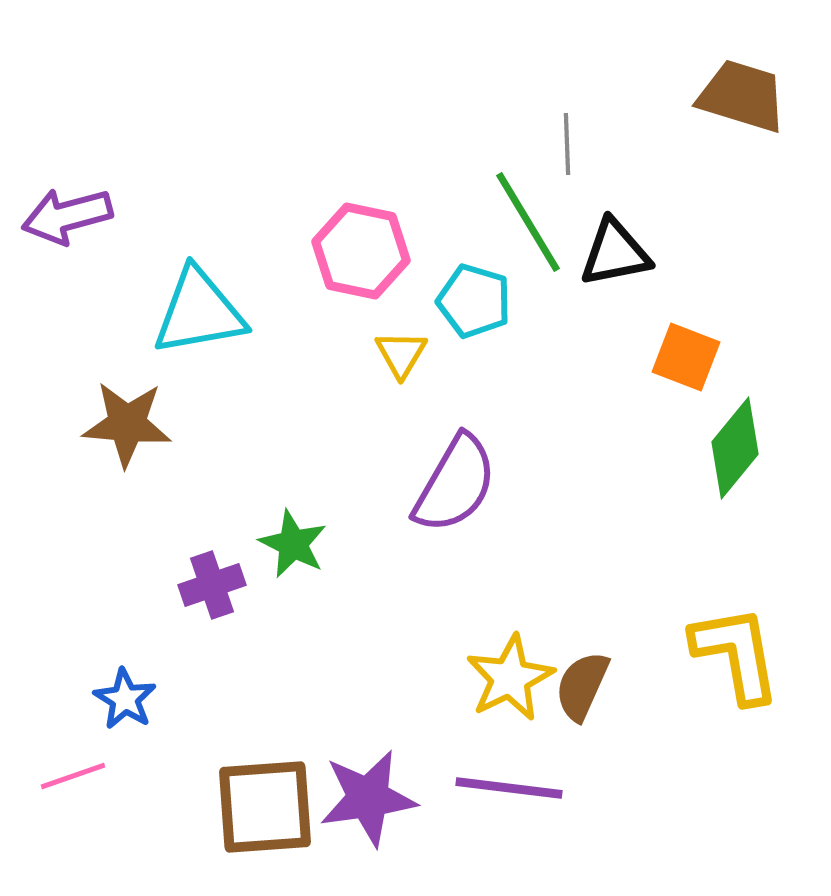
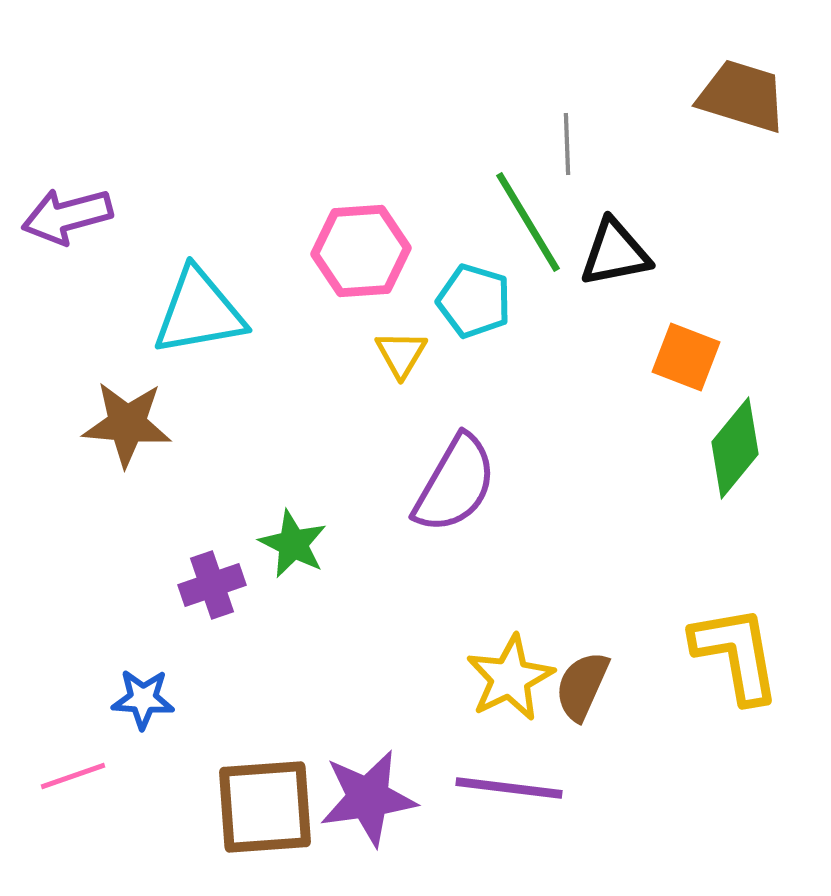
pink hexagon: rotated 16 degrees counterclockwise
blue star: moved 18 px right; rotated 28 degrees counterclockwise
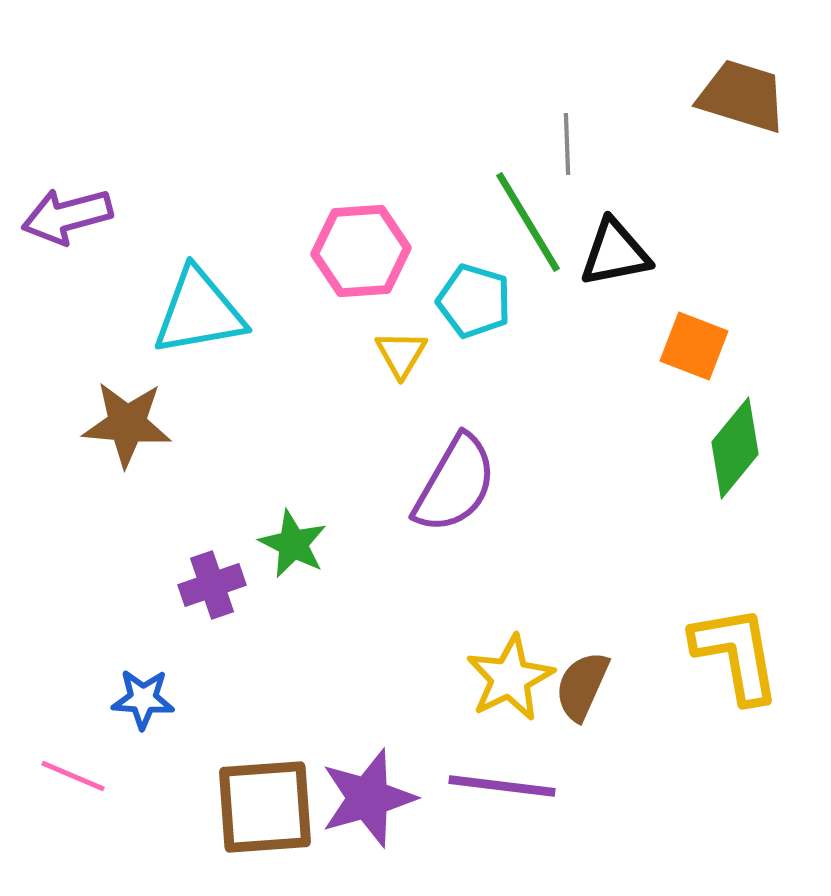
orange square: moved 8 px right, 11 px up
pink line: rotated 42 degrees clockwise
purple line: moved 7 px left, 2 px up
purple star: rotated 8 degrees counterclockwise
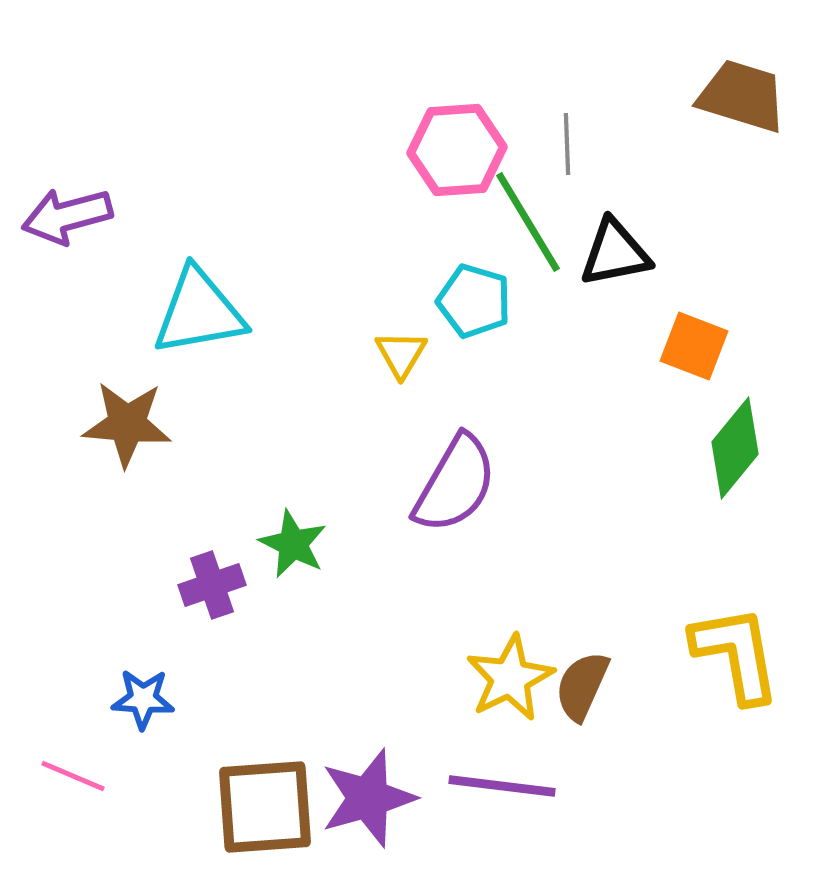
pink hexagon: moved 96 px right, 101 px up
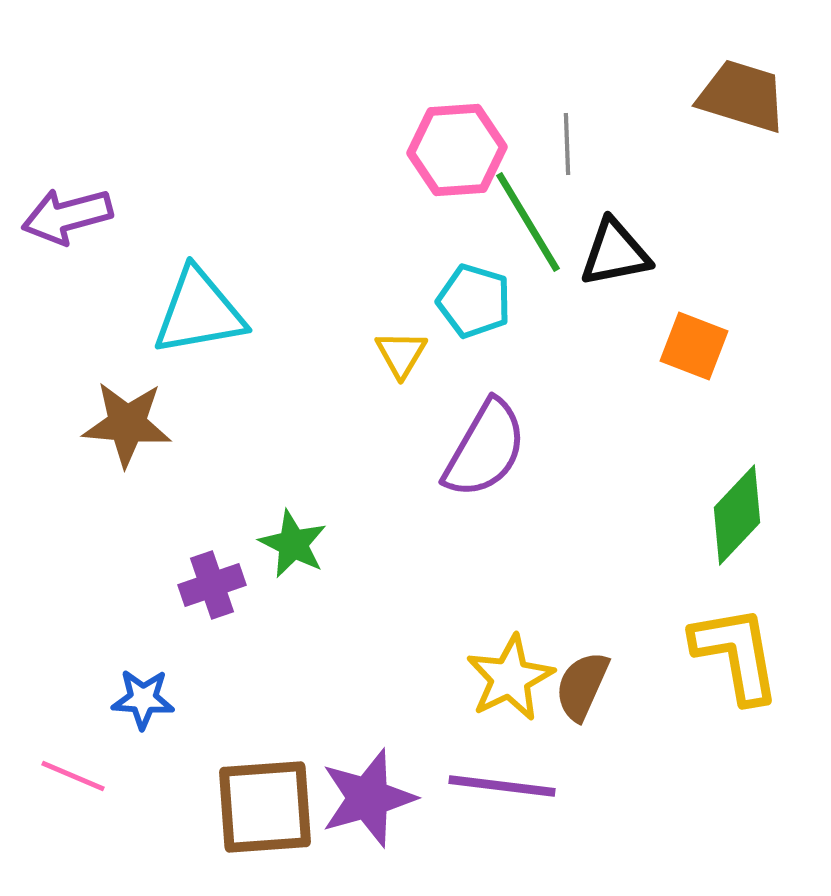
green diamond: moved 2 px right, 67 px down; rotated 4 degrees clockwise
purple semicircle: moved 30 px right, 35 px up
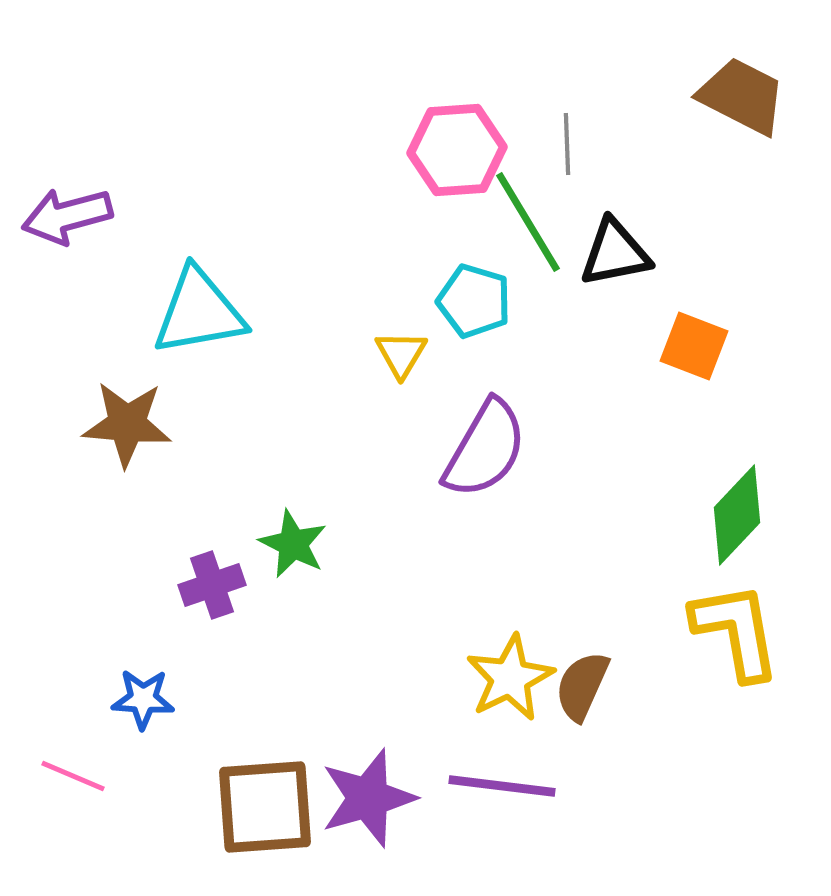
brown trapezoid: rotated 10 degrees clockwise
yellow L-shape: moved 23 px up
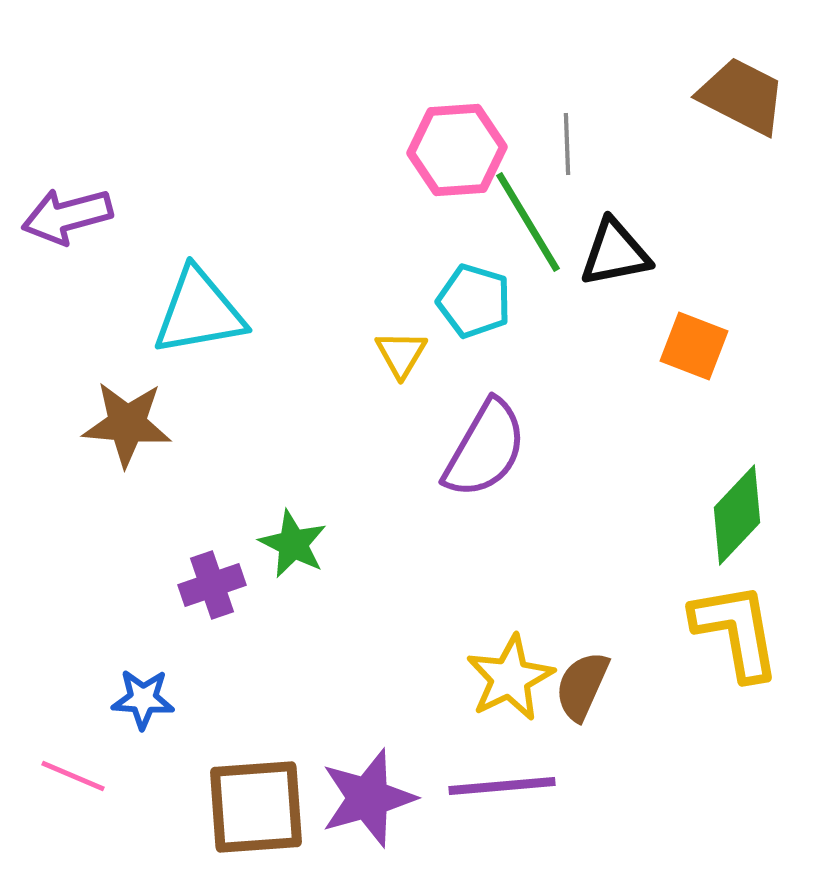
purple line: rotated 12 degrees counterclockwise
brown square: moved 9 px left
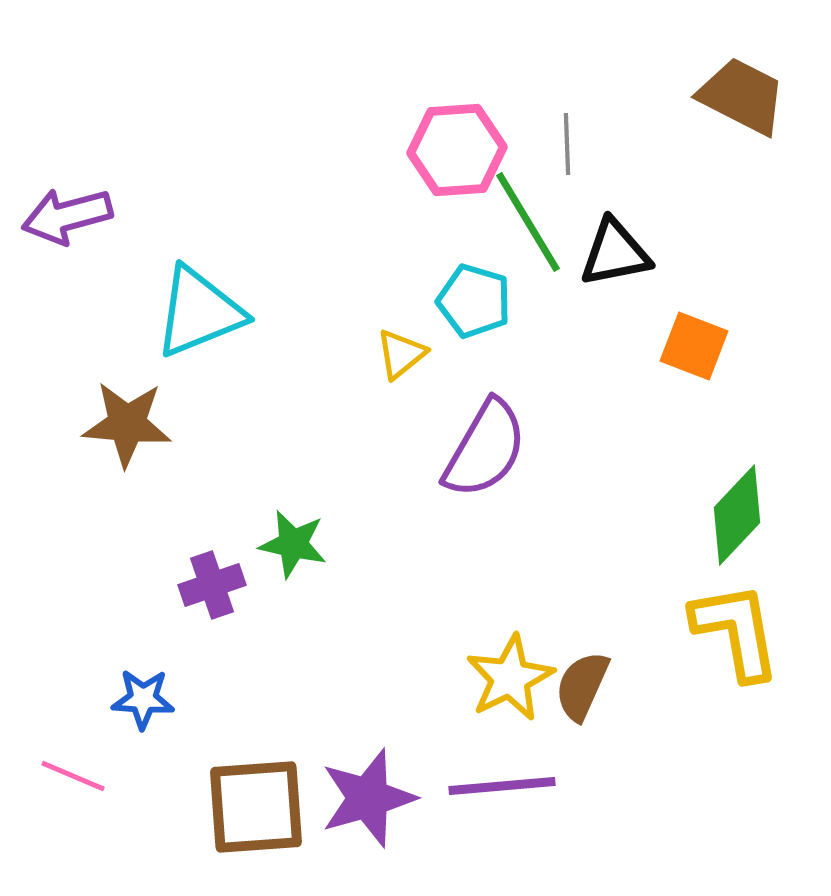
cyan triangle: rotated 12 degrees counterclockwise
yellow triangle: rotated 20 degrees clockwise
green star: rotated 14 degrees counterclockwise
